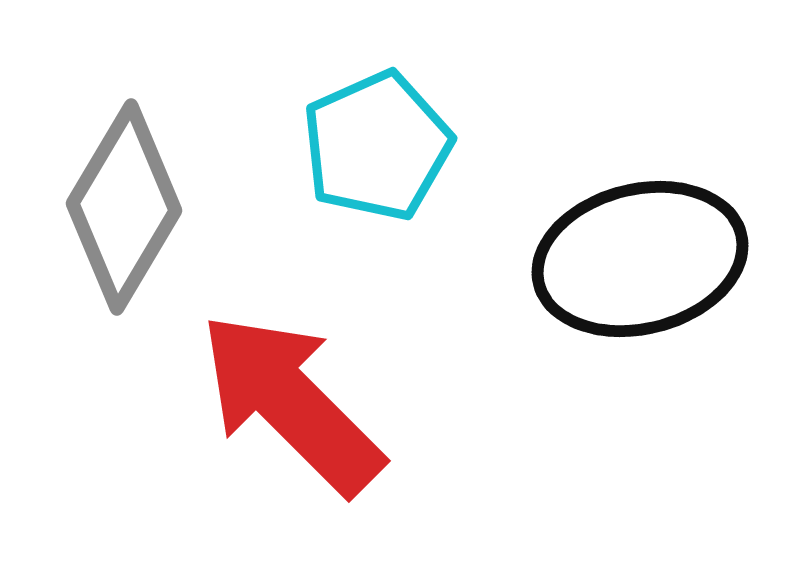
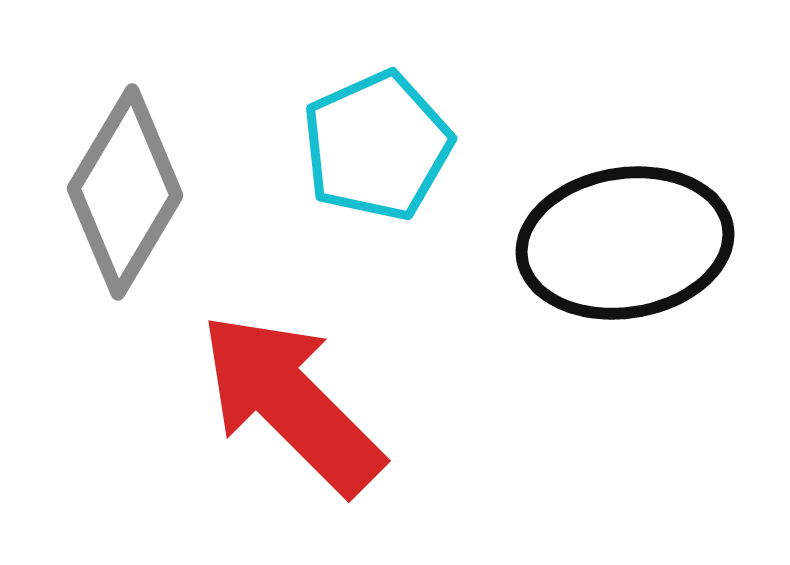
gray diamond: moved 1 px right, 15 px up
black ellipse: moved 15 px left, 16 px up; rotated 5 degrees clockwise
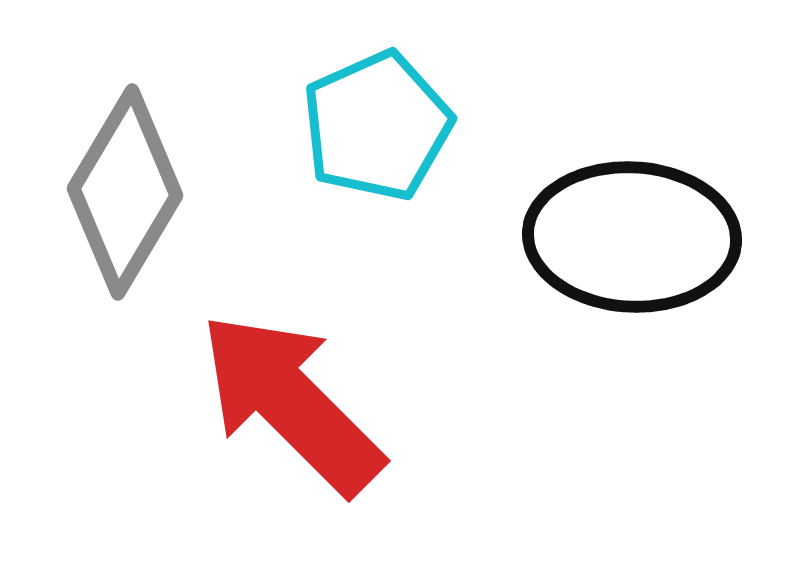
cyan pentagon: moved 20 px up
black ellipse: moved 7 px right, 6 px up; rotated 12 degrees clockwise
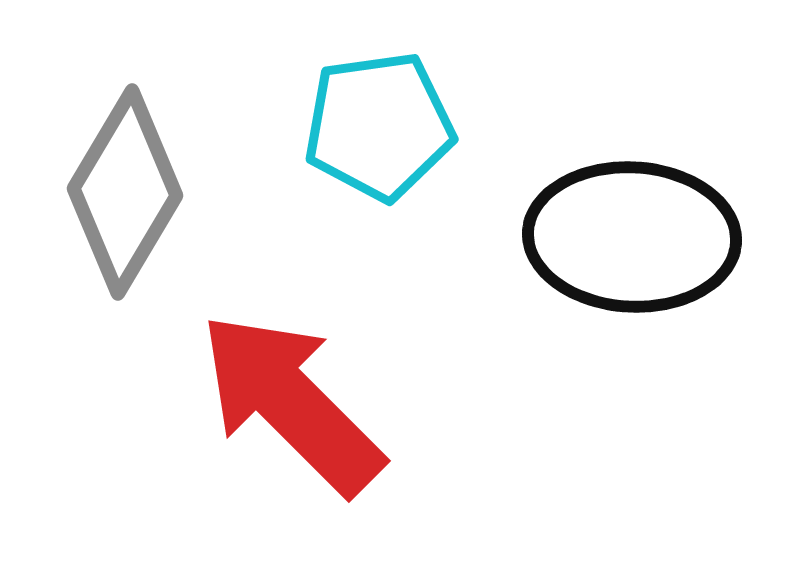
cyan pentagon: moved 2 px right; rotated 16 degrees clockwise
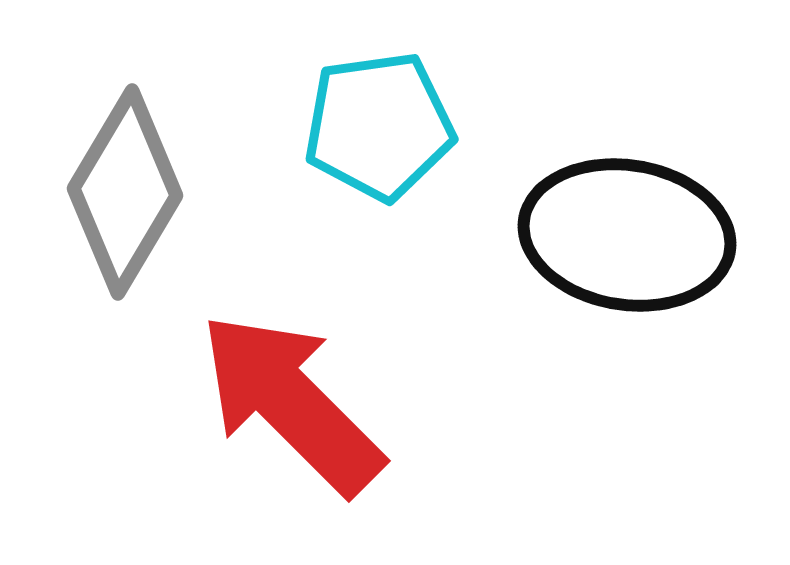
black ellipse: moved 5 px left, 2 px up; rotated 6 degrees clockwise
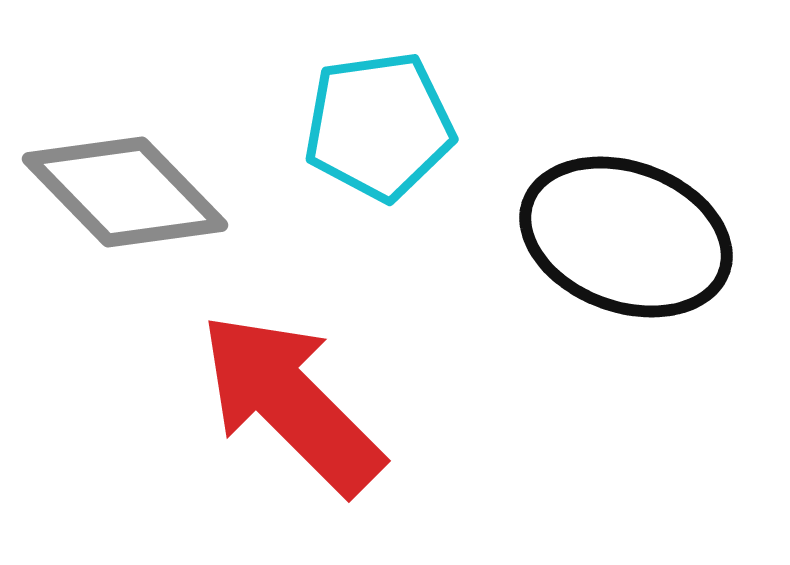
gray diamond: rotated 75 degrees counterclockwise
black ellipse: moved 1 px left, 2 px down; rotated 11 degrees clockwise
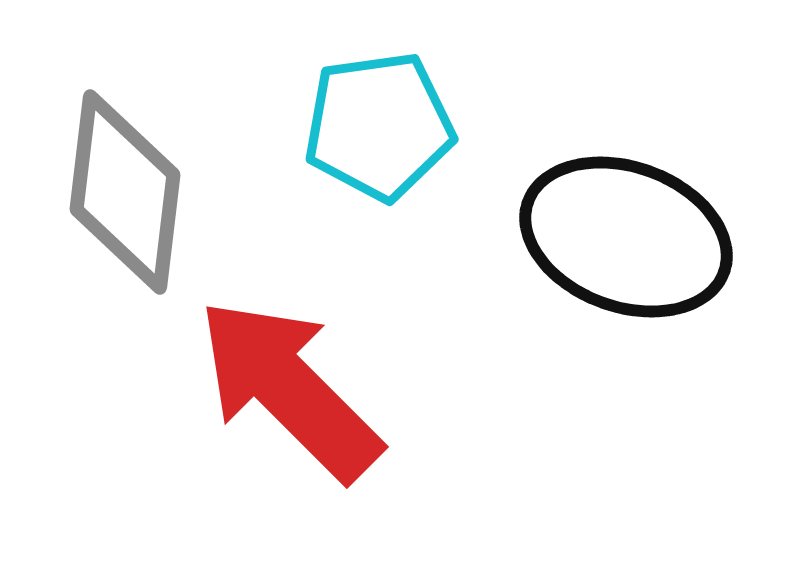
gray diamond: rotated 51 degrees clockwise
red arrow: moved 2 px left, 14 px up
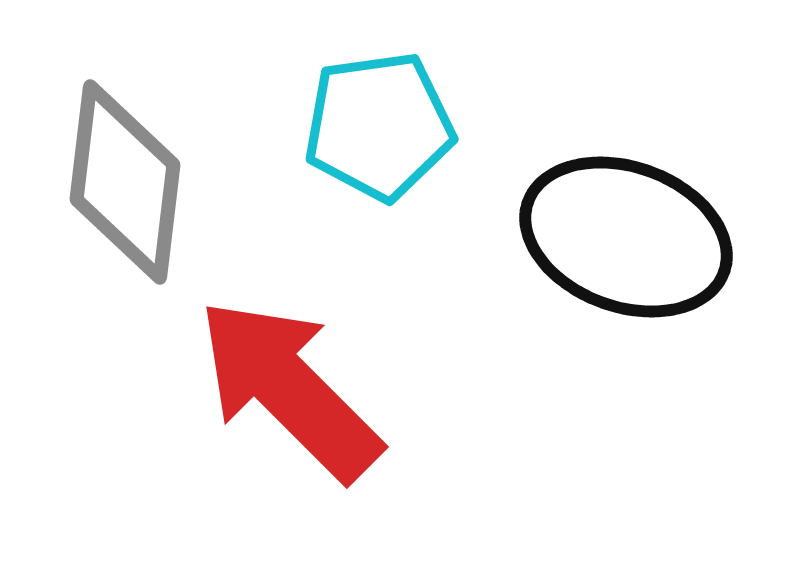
gray diamond: moved 10 px up
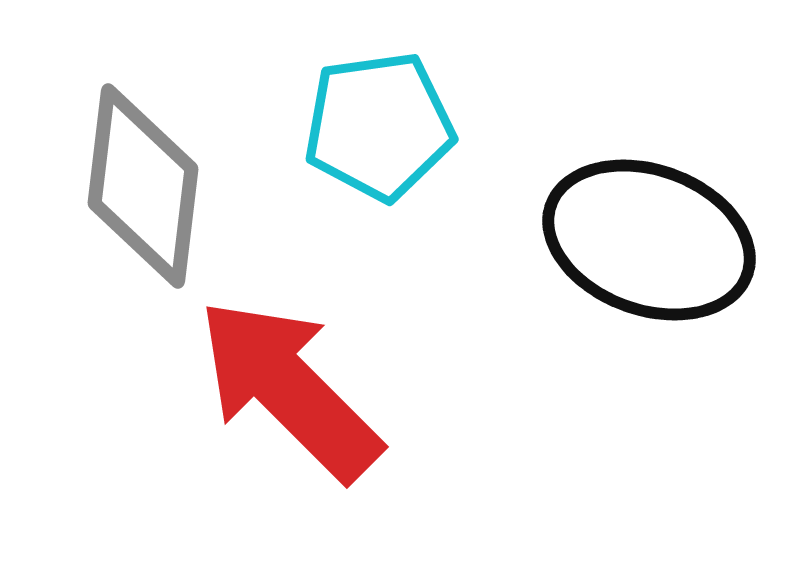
gray diamond: moved 18 px right, 4 px down
black ellipse: moved 23 px right, 3 px down
